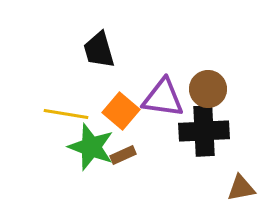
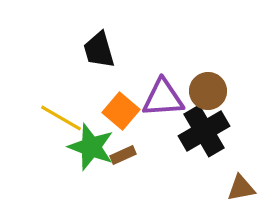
brown circle: moved 2 px down
purple triangle: rotated 12 degrees counterclockwise
yellow line: moved 5 px left, 4 px down; rotated 21 degrees clockwise
black cross: rotated 27 degrees counterclockwise
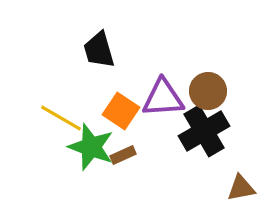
orange square: rotated 6 degrees counterclockwise
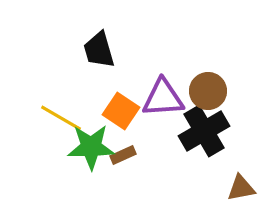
green star: rotated 21 degrees counterclockwise
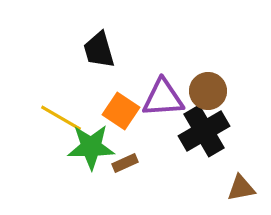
brown rectangle: moved 2 px right, 8 px down
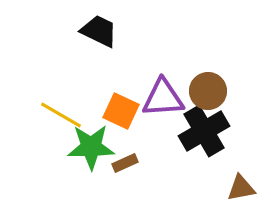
black trapezoid: moved 19 px up; rotated 132 degrees clockwise
orange square: rotated 9 degrees counterclockwise
yellow line: moved 3 px up
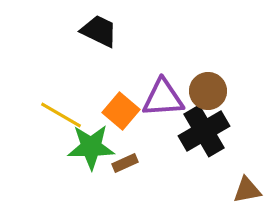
orange square: rotated 15 degrees clockwise
brown triangle: moved 6 px right, 2 px down
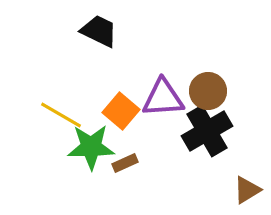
black cross: moved 3 px right
brown triangle: rotated 20 degrees counterclockwise
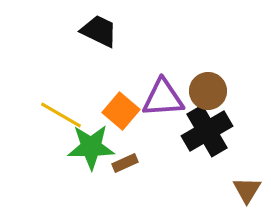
brown triangle: rotated 28 degrees counterclockwise
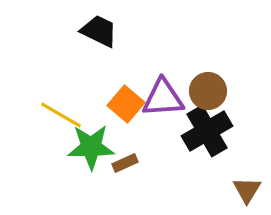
orange square: moved 5 px right, 7 px up
